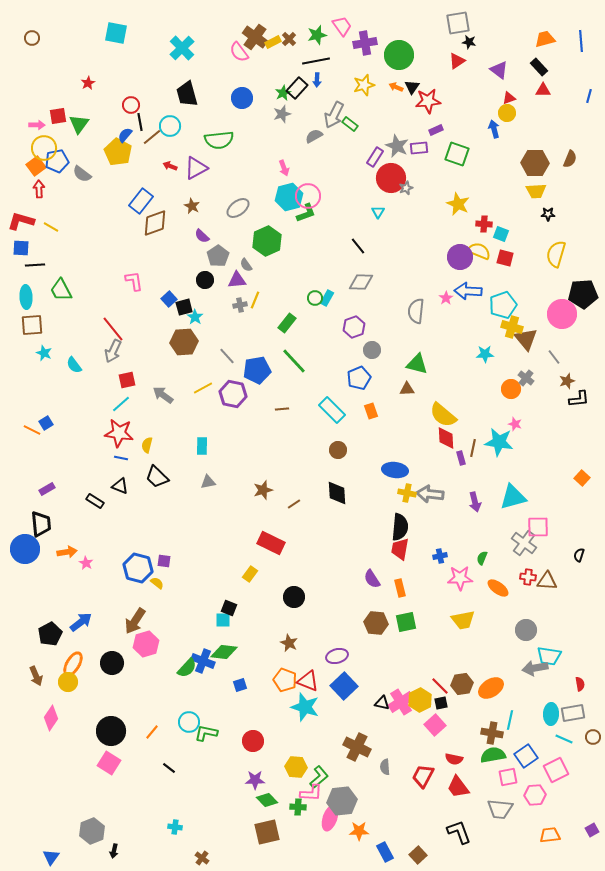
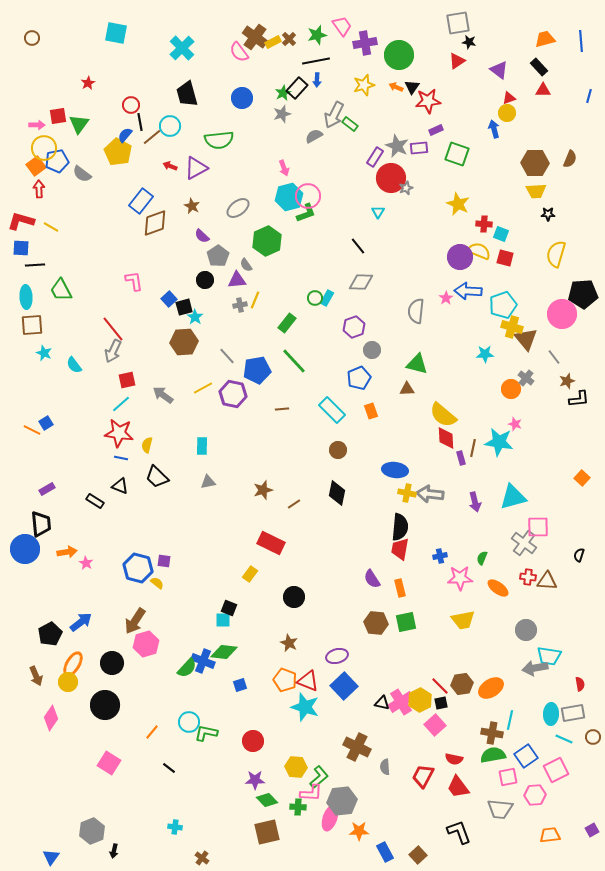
black diamond at (337, 493): rotated 15 degrees clockwise
black circle at (111, 731): moved 6 px left, 26 px up
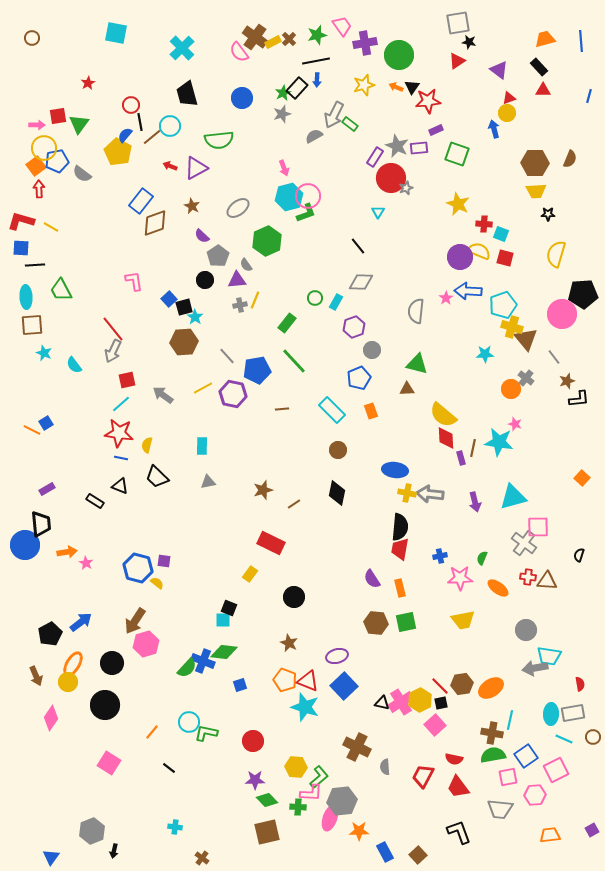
cyan rectangle at (327, 298): moved 9 px right, 4 px down
blue circle at (25, 549): moved 4 px up
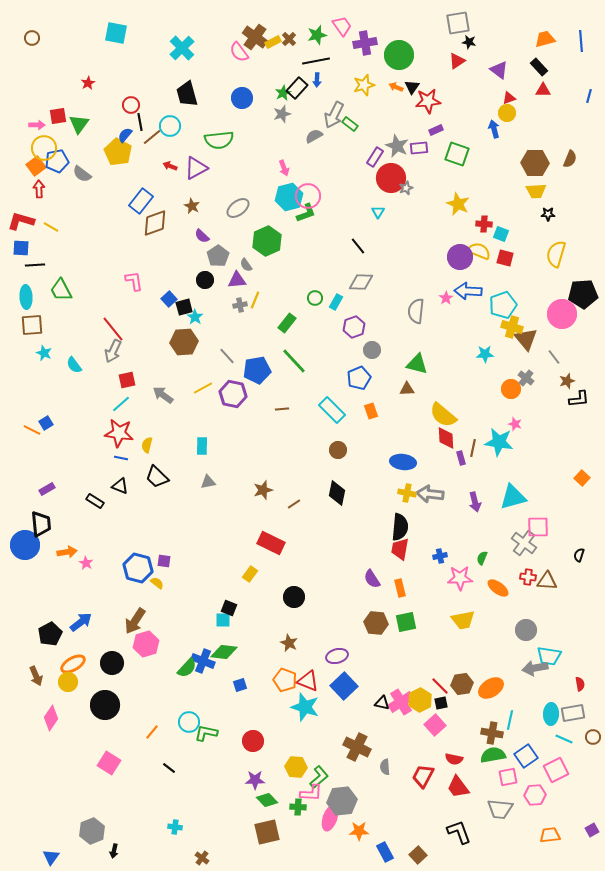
blue ellipse at (395, 470): moved 8 px right, 8 px up
orange ellipse at (73, 664): rotated 30 degrees clockwise
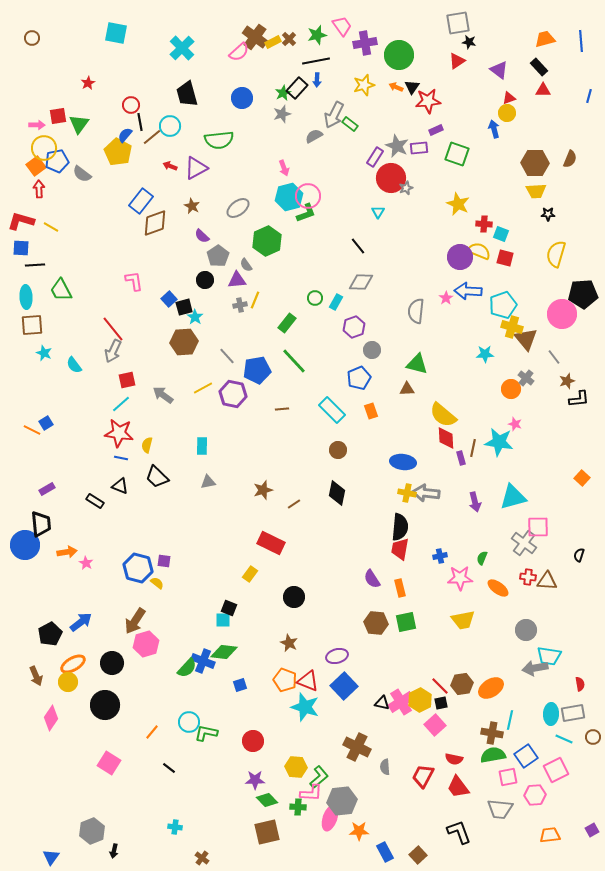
pink semicircle at (239, 52): rotated 95 degrees counterclockwise
gray arrow at (430, 494): moved 4 px left, 1 px up
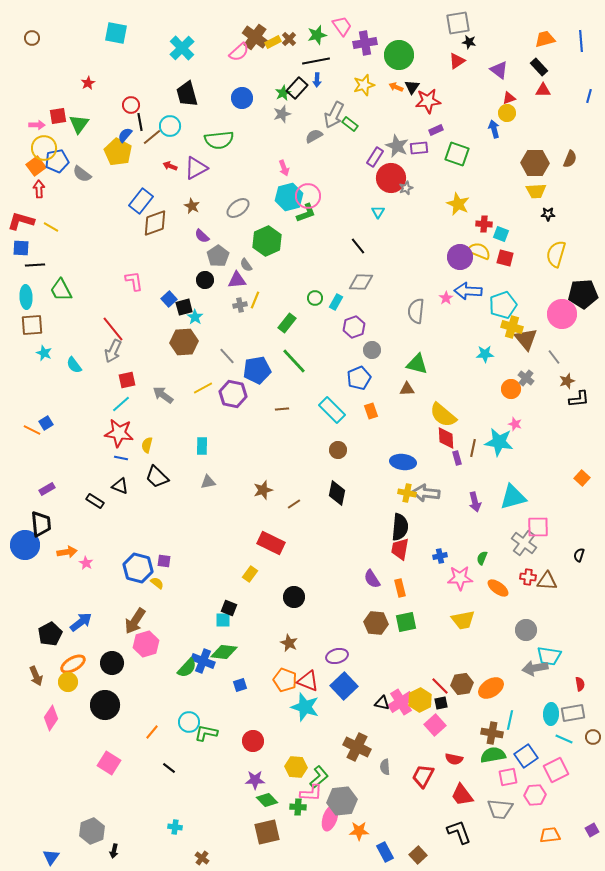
purple rectangle at (461, 458): moved 4 px left
red trapezoid at (458, 787): moved 4 px right, 8 px down
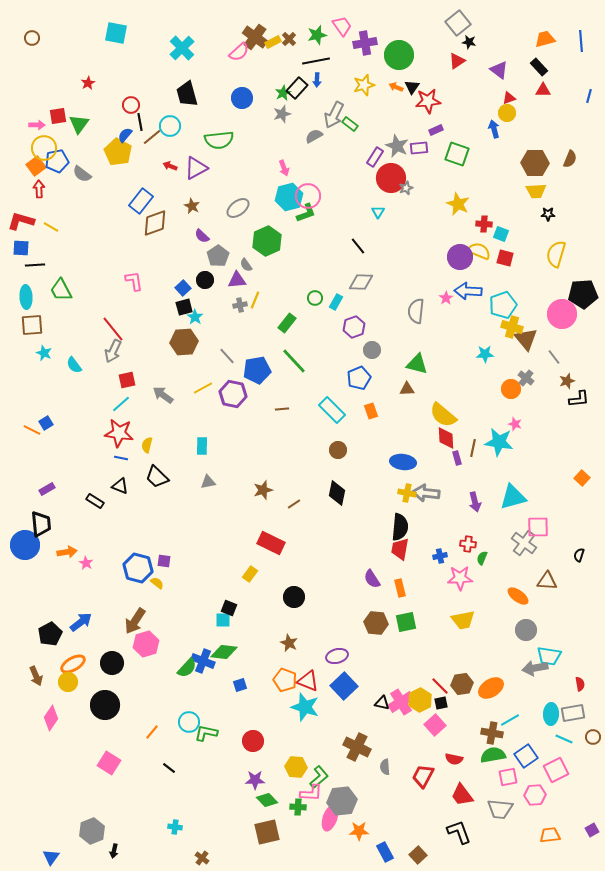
gray square at (458, 23): rotated 30 degrees counterclockwise
blue square at (169, 299): moved 14 px right, 11 px up
red cross at (528, 577): moved 60 px left, 33 px up
orange ellipse at (498, 588): moved 20 px right, 8 px down
cyan line at (510, 720): rotated 48 degrees clockwise
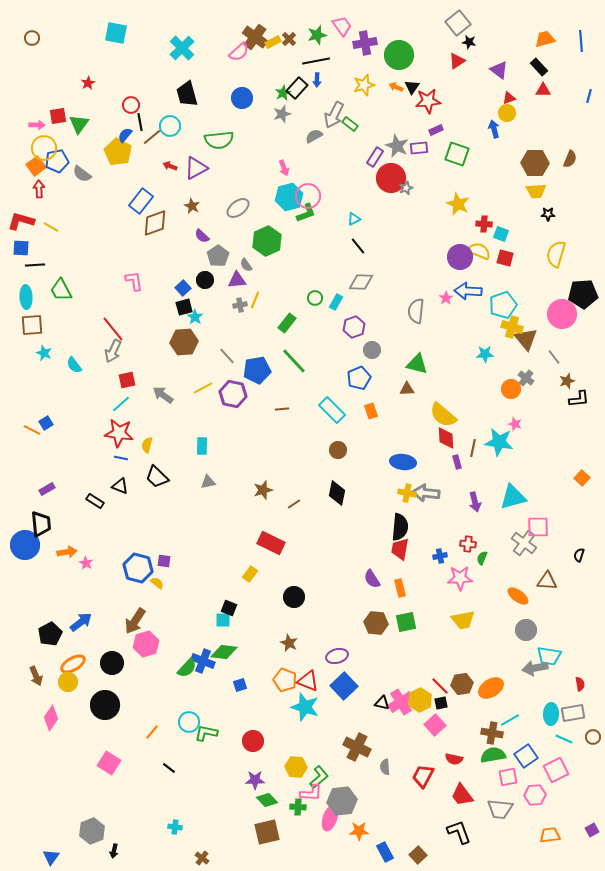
cyan triangle at (378, 212): moved 24 px left, 7 px down; rotated 32 degrees clockwise
purple rectangle at (457, 458): moved 4 px down
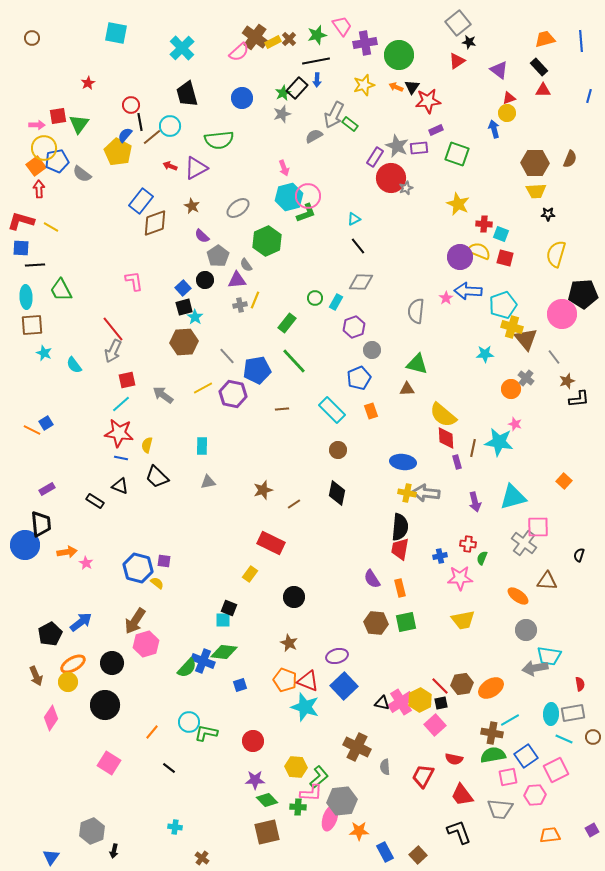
orange square at (582, 478): moved 18 px left, 3 px down
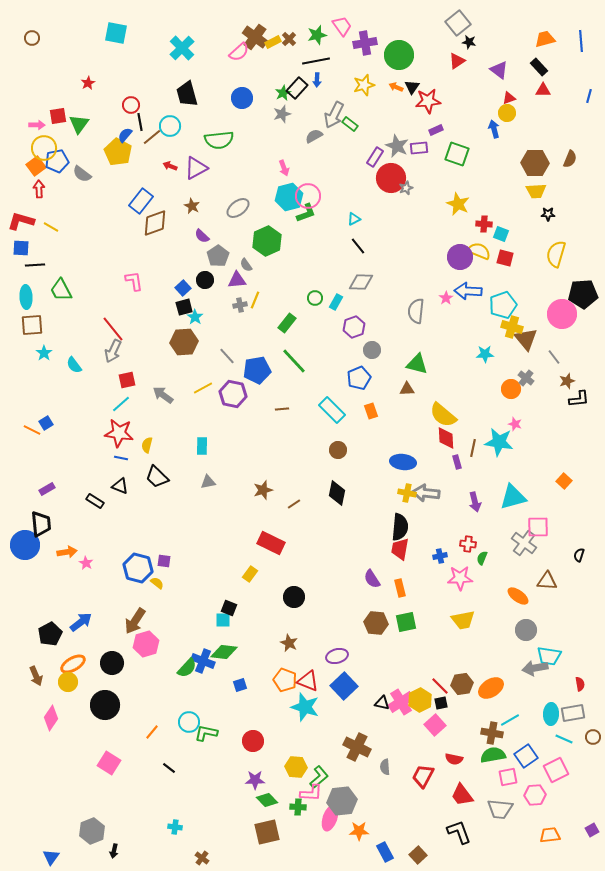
cyan star at (44, 353): rotated 14 degrees clockwise
